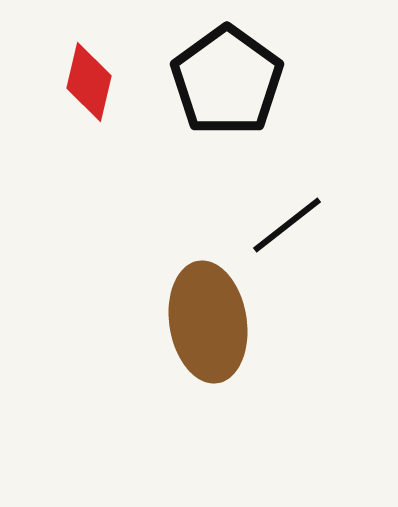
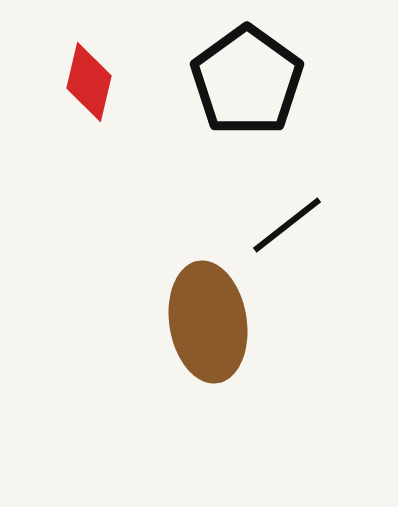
black pentagon: moved 20 px right
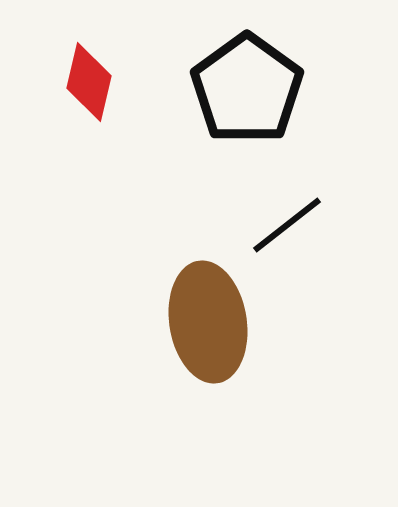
black pentagon: moved 8 px down
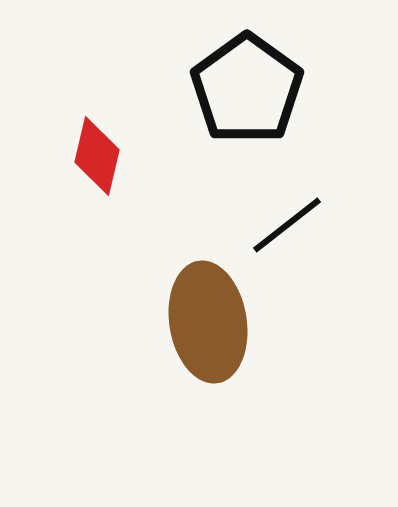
red diamond: moved 8 px right, 74 px down
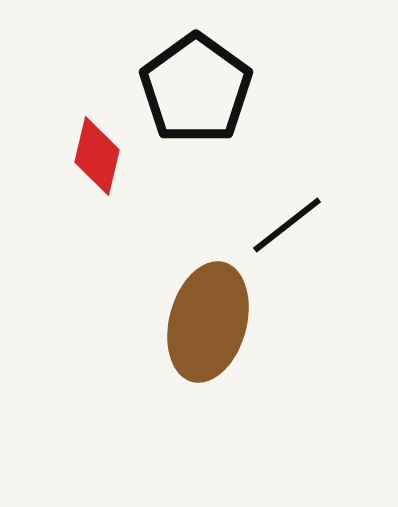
black pentagon: moved 51 px left
brown ellipse: rotated 24 degrees clockwise
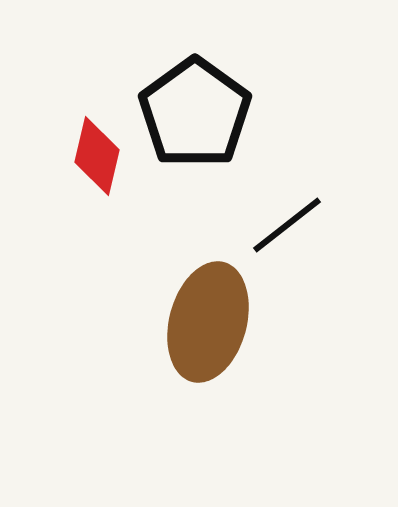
black pentagon: moved 1 px left, 24 px down
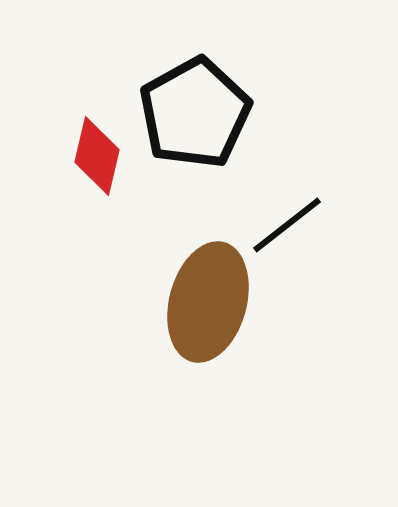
black pentagon: rotated 7 degrees clockwise
brown ellipse: moved 20 px up
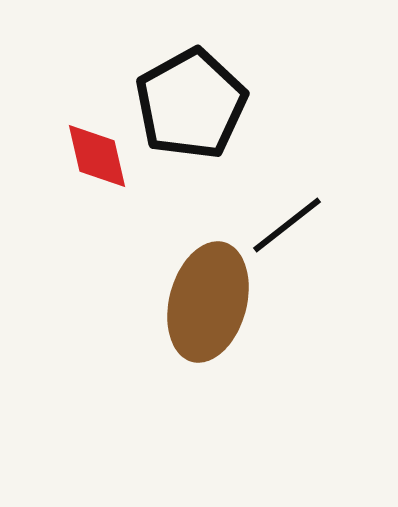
black pentagon: moved 4 px left, 9 px up
red diamond: rotated 26 degrees counterclockwise
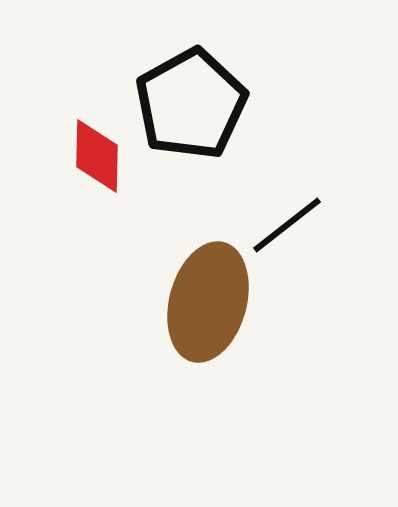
red diamond: rotated 14 degrees clockwise
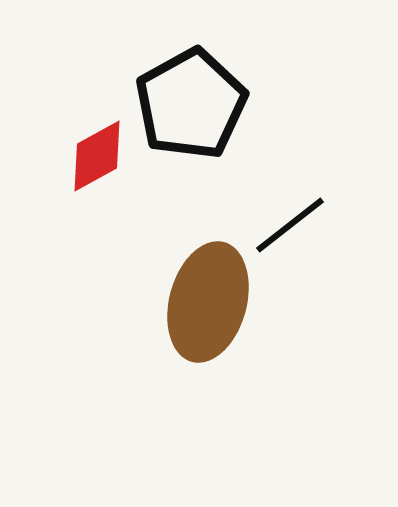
red diamond: rotated 60 degrees clockwise
black line: moved 3 px right
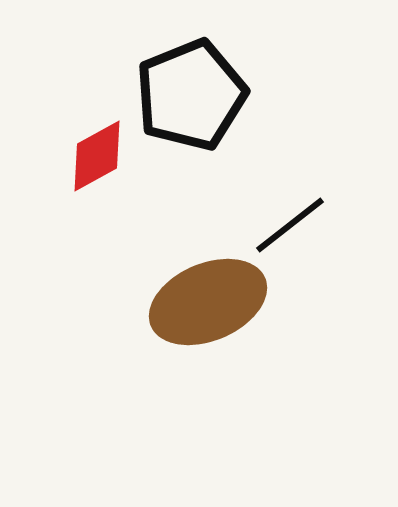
black pentagon: moved 9 px up; rotated 7 degrees clockwise
brown ellipse: rotated 52 degrees clockwise
